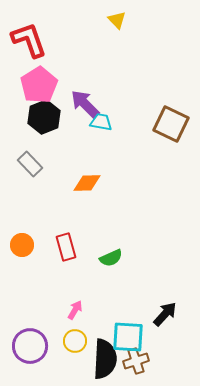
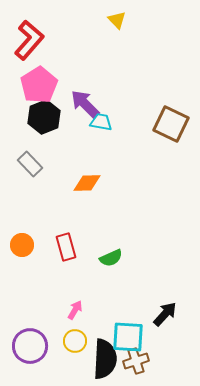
red L-shape: rotated 60 degrees clockwise
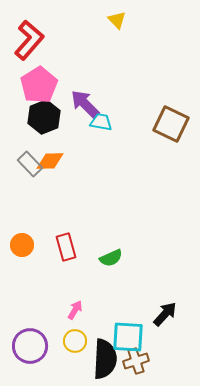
orange diamond: moved 37 px left, 22 px up
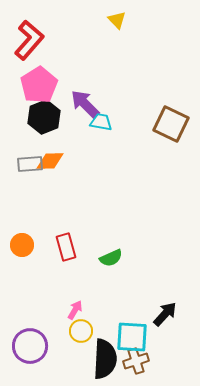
gray rectangle: rotated 50 degrees counterclockwise
cyan square: moved 4 px right
yellow circle: moved 6 px right, 10 px up
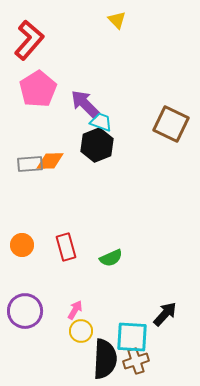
pink pentagon: moved 1 px left, 4 px down
black hexagon: moved 53 px right, 28 px down
cyan trapezoid: rotated 10 degrees clockwise
purple circle: moved 5 px left, 35 px up
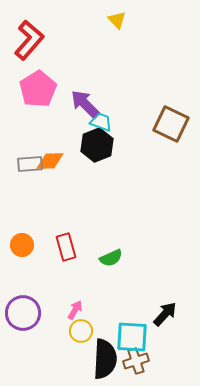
purple circle: moved 2 px left, 2 px down
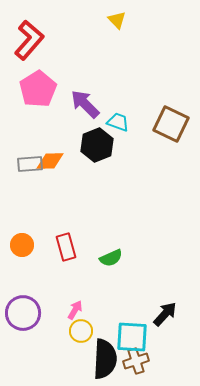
cyan trapezoid: moved 17 px right
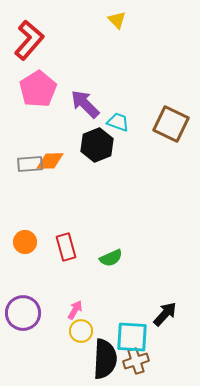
orange circle: moved 3 px right, 3 px up
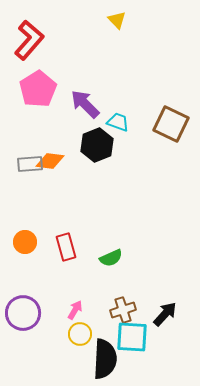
orange diamond: rotated 8 degrees clockwise
yellow circle: moved 1 px left, 3 px down
brown cross: moved 13 px left, 51 px up
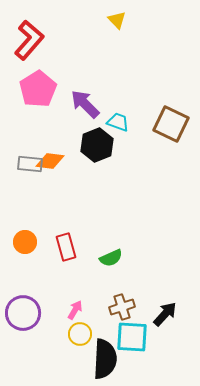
gray rectangle: rotated 10 degrees clockwise
brown cross: moved 1 px left, 3 px up
